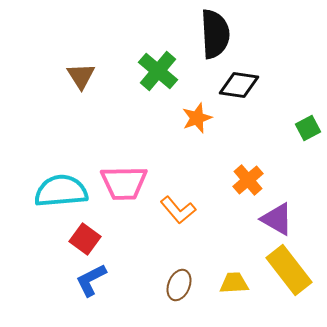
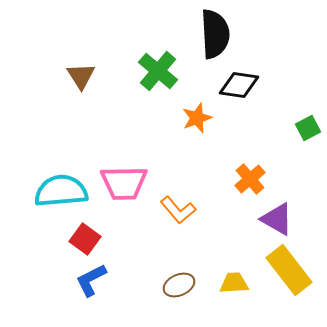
orange cross: moved 2 px right, 1 px up
brown ellipse: rotated 44 degrees clockwise
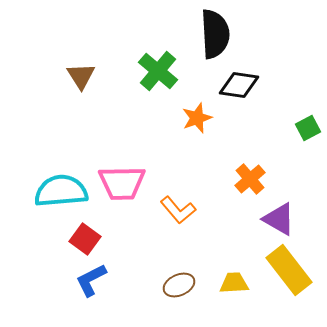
pink trapezoid: moved 2 px left
purple triangle: moved 2 px right
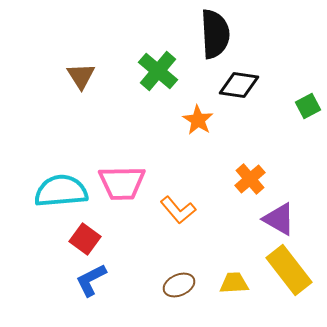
orange star: moved 1 px right, 2 px down; rotated 20 degrees counterclockwise
green square: moved 22 px up
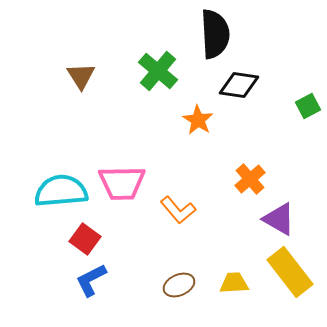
yellow rectangle: moved 1 px right, 2 px down
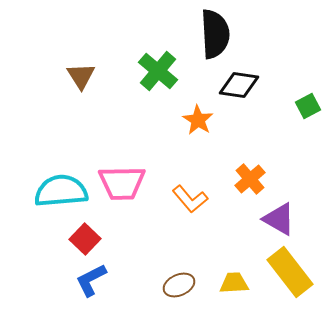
orange L-shape: moved 12 px right, 11 px up
red square: rotated 8 degrees clockwise
